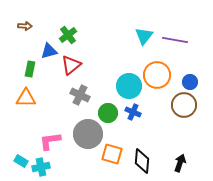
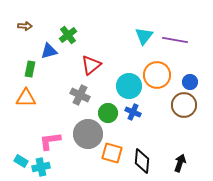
red triangle: moved 20 px right
orange square: moved 1 px up
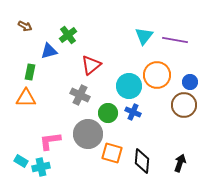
brown arrow: rotated 24 degrees clockwise
green rectangle: moved 3 px down
